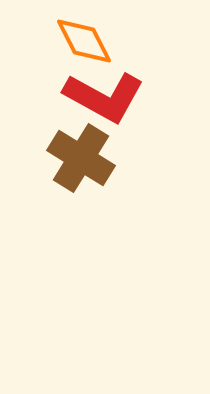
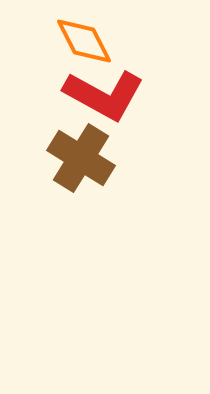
red L-shape: moved 2 px up
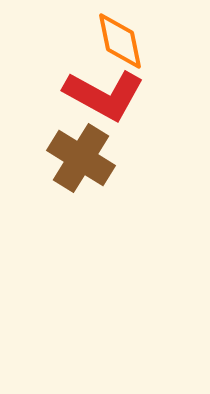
orange diamond: moved 36 px right; rotated 16 degrees clockwise
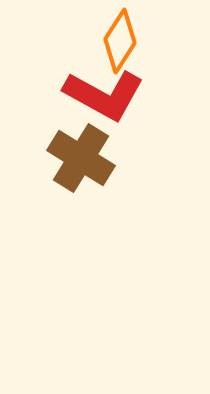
orange diamond: rotated 44 degrees clockwise
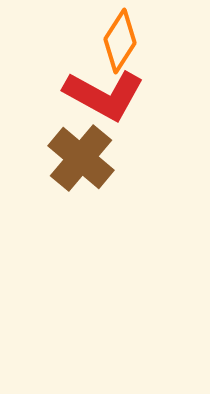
brown cross: rotated 8 degrees clockwise
